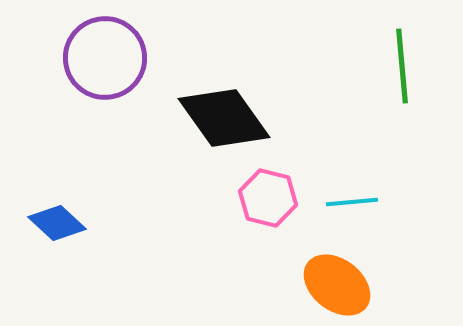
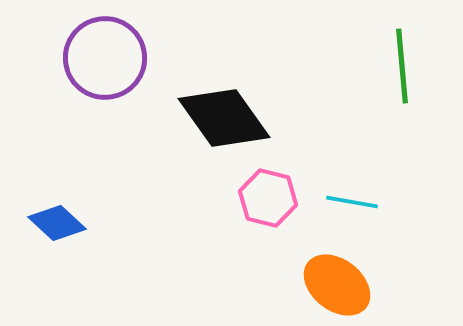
cyan line: rotated 15 degrees clockwise
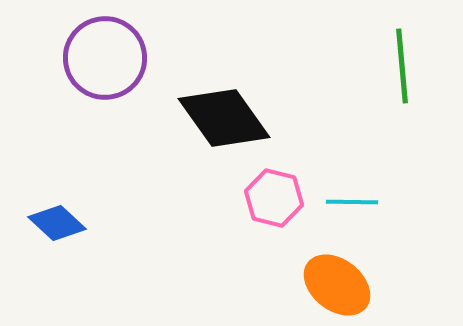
pink hexagon: moved 6 px right
cyan line: rotated 9 degrees counterclockwise
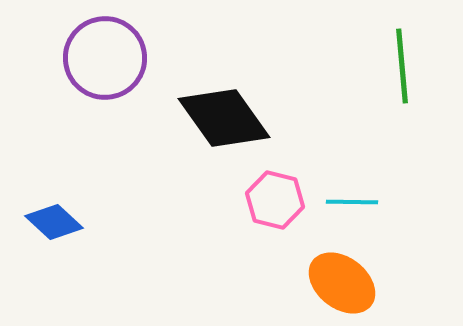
pink hexagon: moved 1 px right, 2 px down
blue diamond: moved 3 px left, 1 px up
orange ellipse: moved 5 px right, 2 px up
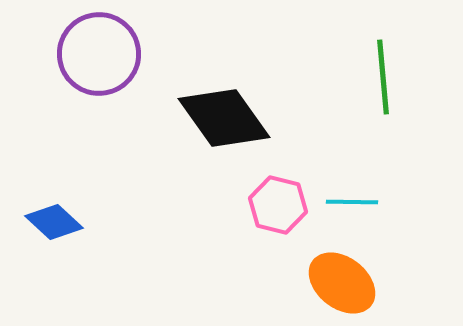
purple circle: moved 6 px left, 4 px up
green line: moved 19 px left, 11 px down
pink hexagon: moved 3 px right, 5 px down
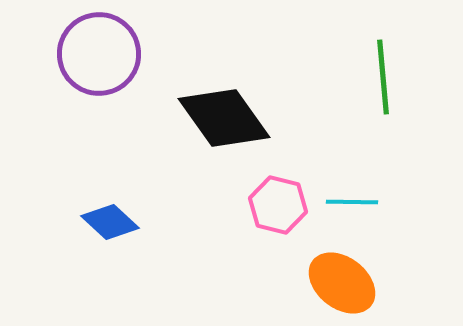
blue diamond: moved 56 px right
